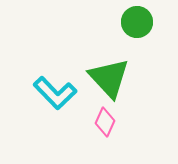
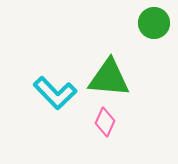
green circle: moved 17 px right, 1 px down
green triangle: rotated 42 degrees counterclockwise
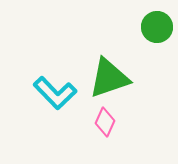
green circle: moved 3 px right, 4 px down
green triangle: rotated 24 degrees counterclockwise
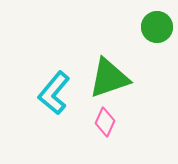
cyan L-shape: moved 1 px left; rotated 84 degrees clockwise
